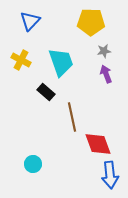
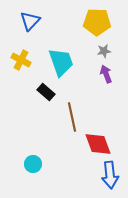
yellow pentagon: moved 6 px right
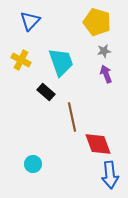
yellow pentagon: rotated 16 degrees clockwise
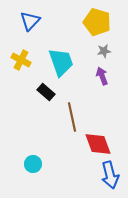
purple arrow: moved 4 px left, 2 px down
blue arrow: rotated 8 degrees counterclockwise
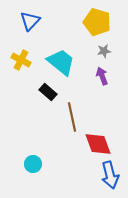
cyan trapezoid: rotated 32 degrees counterclockwise
black rectangle: moved 2 px right
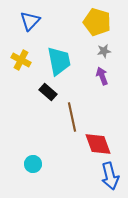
cyan trapezoid: moved 2 px left, 1 px up; rotated 40 degrees clockwise
blue arrow: moved 1 px down
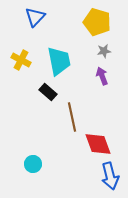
blue triangle: moved 5 px right, 4 px up
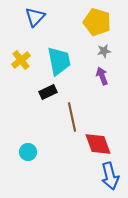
yellow cross: rotated 24 degrees clockwise
black rectangle: rotated 66 degrees counterclockwise
cyan circle: moved 5 px left, 12 px up
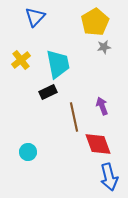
yellow pentagon: moved 2 px left; rotated 24 degrees clockwise
gray star: moved 4 px up
cyan trapezoid: moved 1 px left, 3 px down
purple arrow: moved 30 px down
brown line: moved 2 px right
blue arrow: moved 1 px left, 1 px down
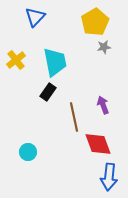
yellow cross: moved 5 px left
cyan trapezoid: moved 3 px left, 2 px up
black rectangle: rotated 30 degrees counterclockwise
purple arrow: moved 1 px right, 1 px up
blue arrow: rotated 20 degrees clockwise
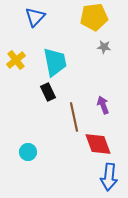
yellow pentagon: moved 1 px left, 5 px up; rotated 24 degrees clockwise
gray star: rotated 16 degrees clockwise
black rectangle: rotated 60 degrees counterclockwise
